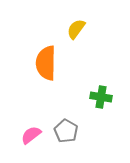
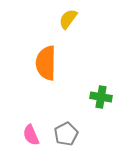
yellow semicircle: moved 8 px left, 10 px up
gray pentagon: moved 3 px down; rotated 15 degrees clockwise
pink semicircle: rotated 75 degrees counterclockwise
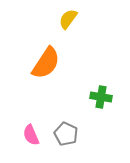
orange semicircle: rotated 148 degrees counterclockwise
gray pentagon: rotated 20 degrees counterclockwise
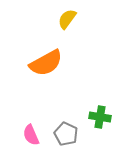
yellow semicircle: moved 1 px left
orange semicircle: rotated 28 degrees clockwise
green cross: moved 1 px left, 20 px down
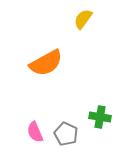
yellow semicircle: moved 16 px right
pink semicircle: moved 4 px right, 3 px up
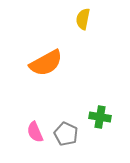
yellow semicircle: rotated 25 degrees counterclockwise
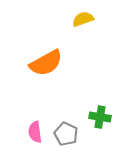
yellow semicircle: rotated 60 degrees clockwise
pink semicircle: rotated 15 degrees clockwise
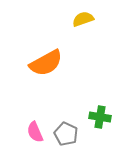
pink semicircle: rotated 15 degrees counterclockwise
